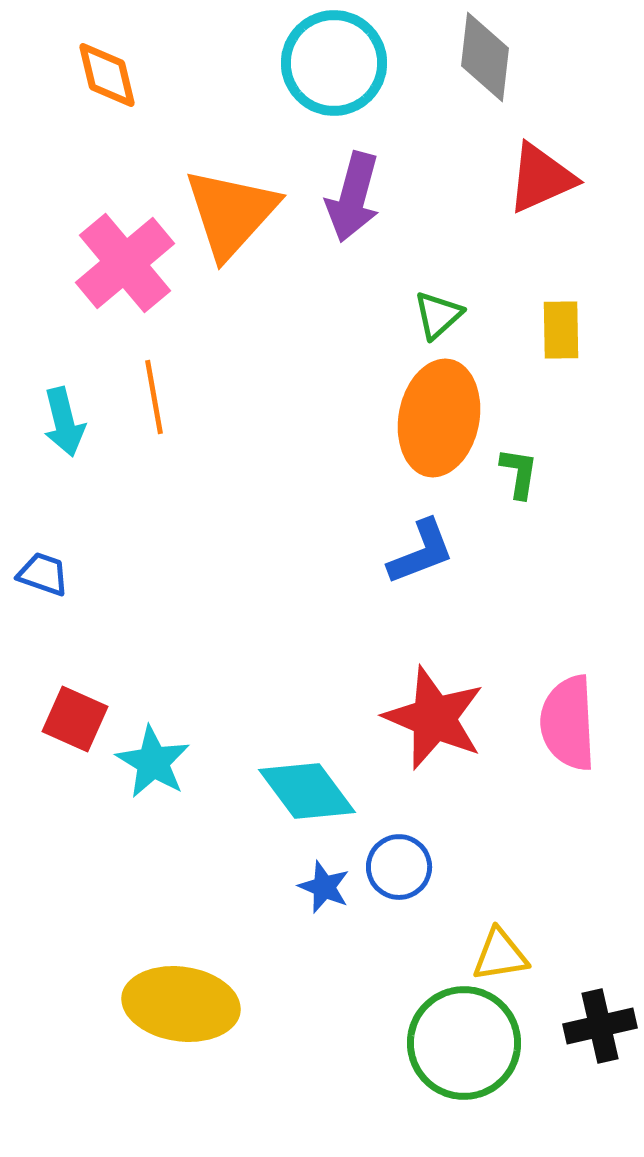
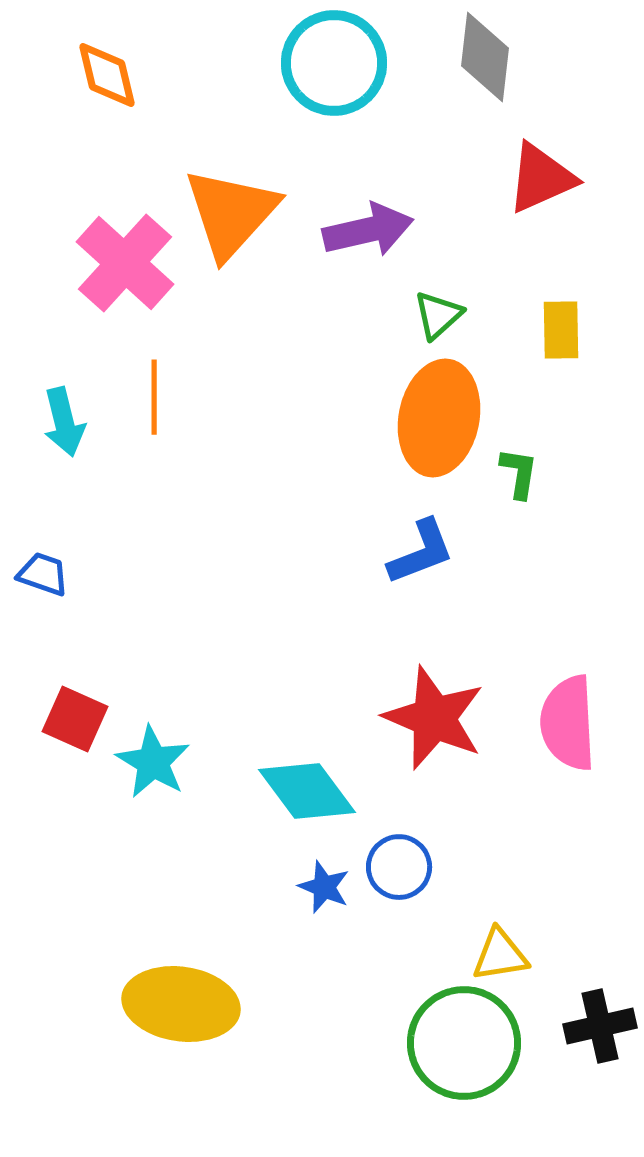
purple arrow: moved 15 px right, 33 px down; rotated 118 degrees counterclockwise
pink cross: rotated 8 degrees counterclockwise
orange line: rotated 10 degrees clockwise
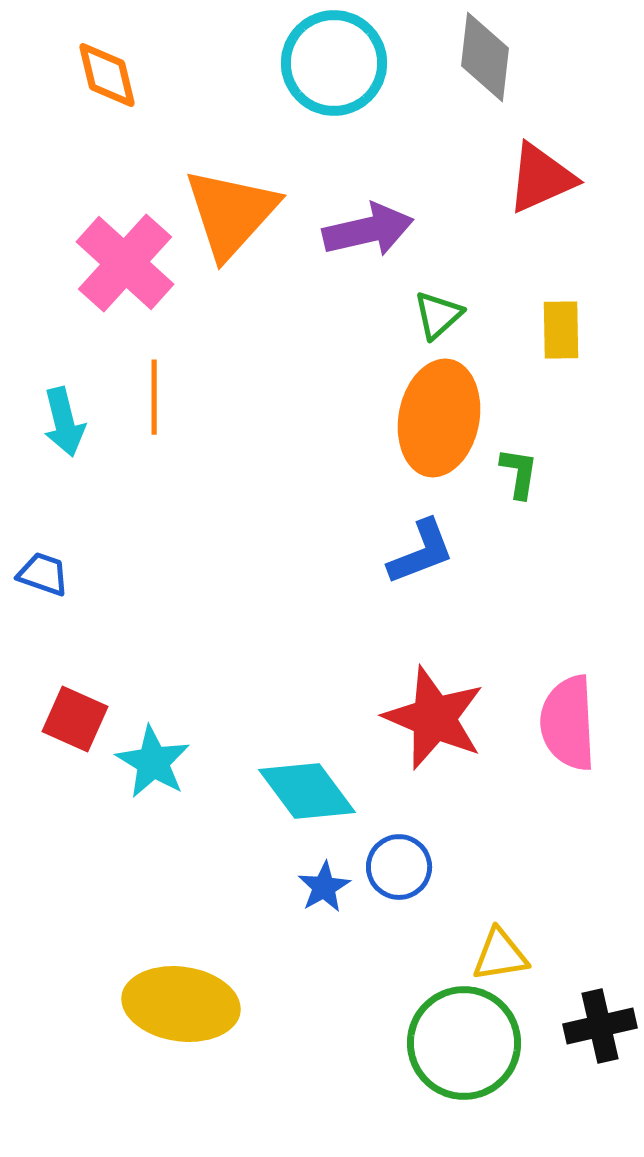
blue star: rotated 20 degrees clockwise
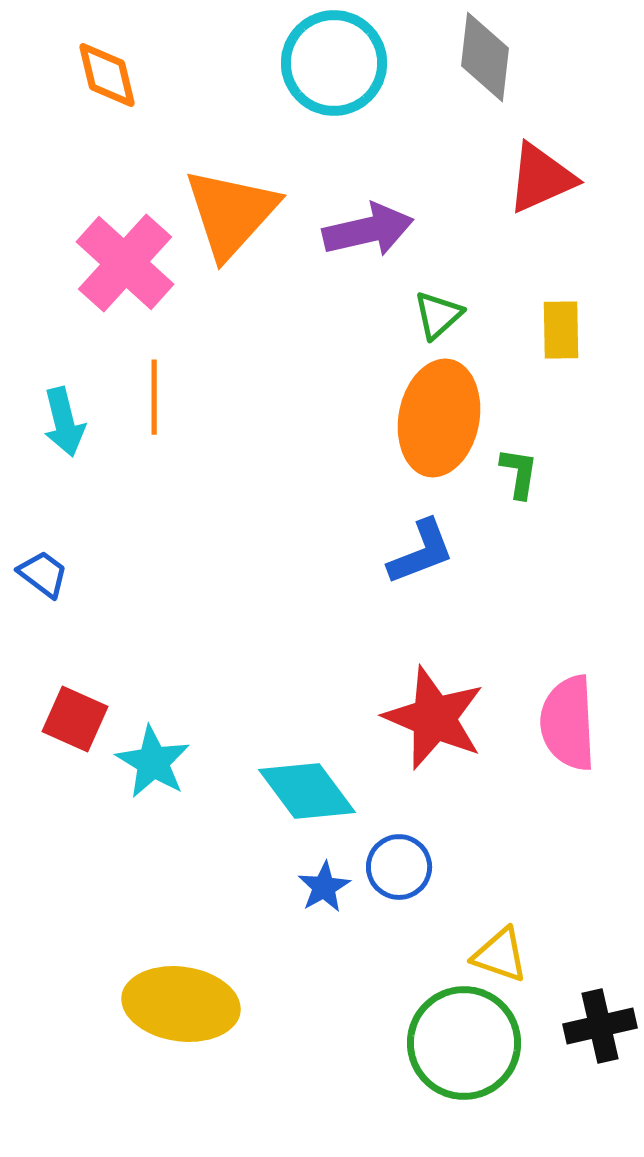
blue trapezoid: rotated 18 degrees clockwise
yellow triangle: rotated 28 degrees clockwise
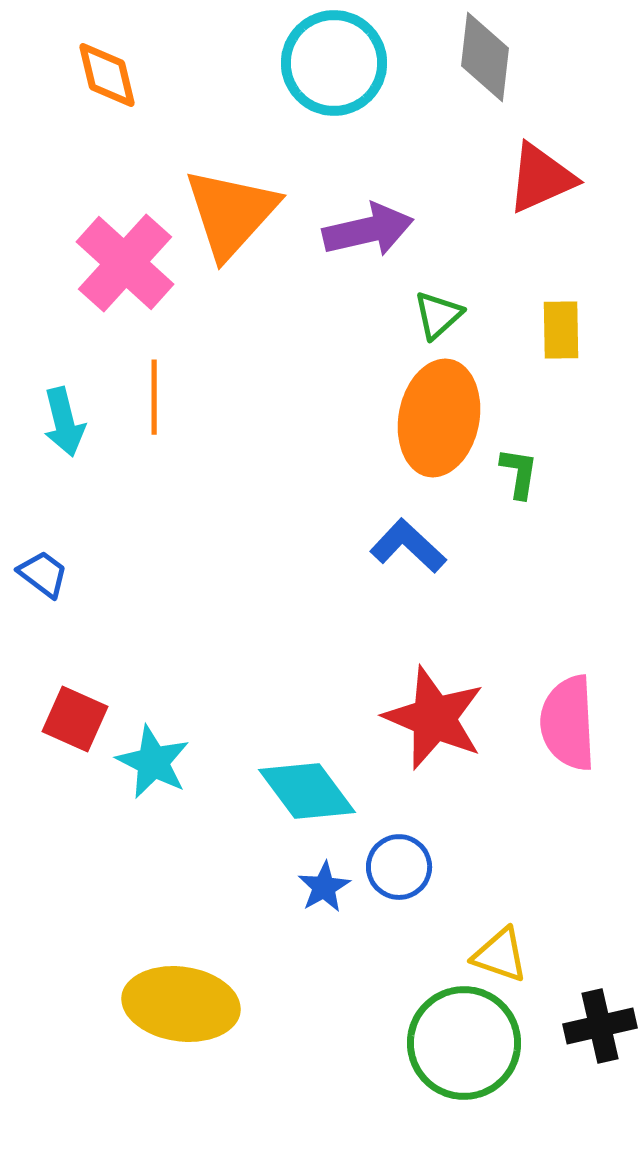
blue L-shape: moved 13 px left, 6 px up; rotated 116 degrees counterclockwise
cyan star: rotated 4 degrees counterclockwise
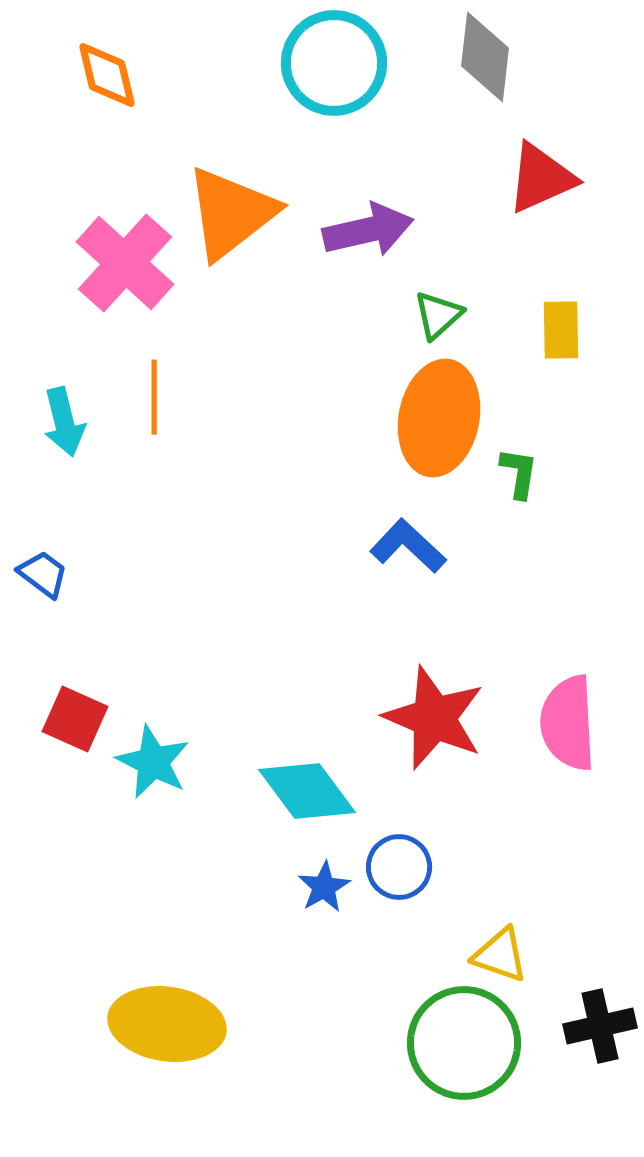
orange triangle: rotated 10 degrees clockwise
yellow ellipse: moved 14 px left, 20 px down
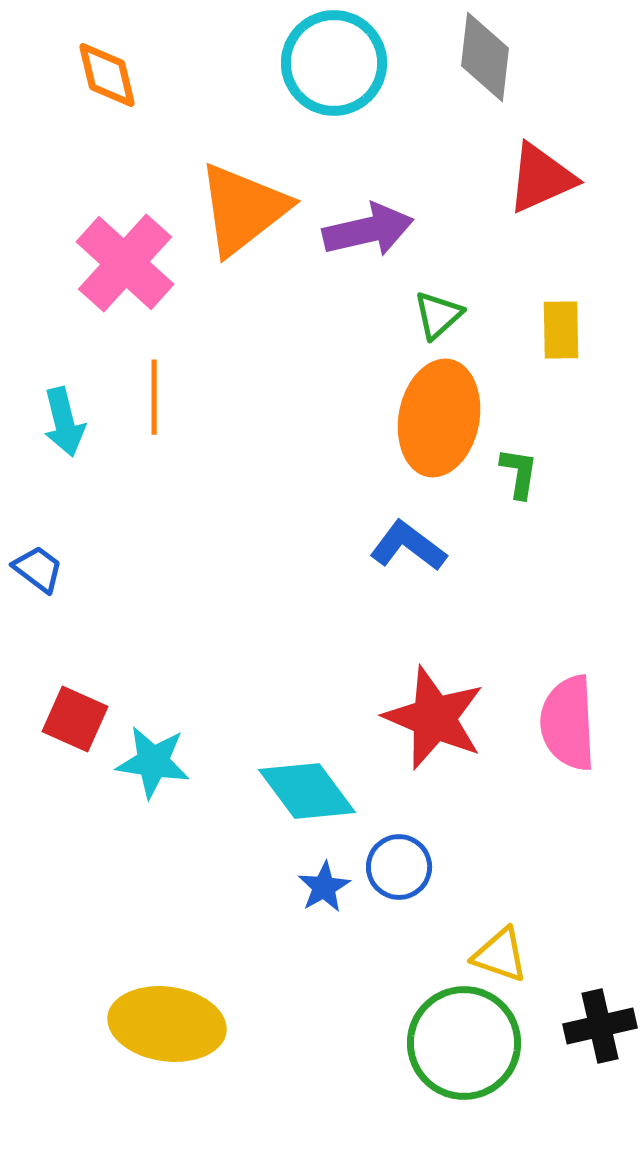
orange triangle: moved 12 px right, 4 px up
blue L-shape: rotated 6 degrees counterclockwise
blue trapezoid: moved 5 px left, 5 px up
cyan star: rotated 18 degrees counterclockwise
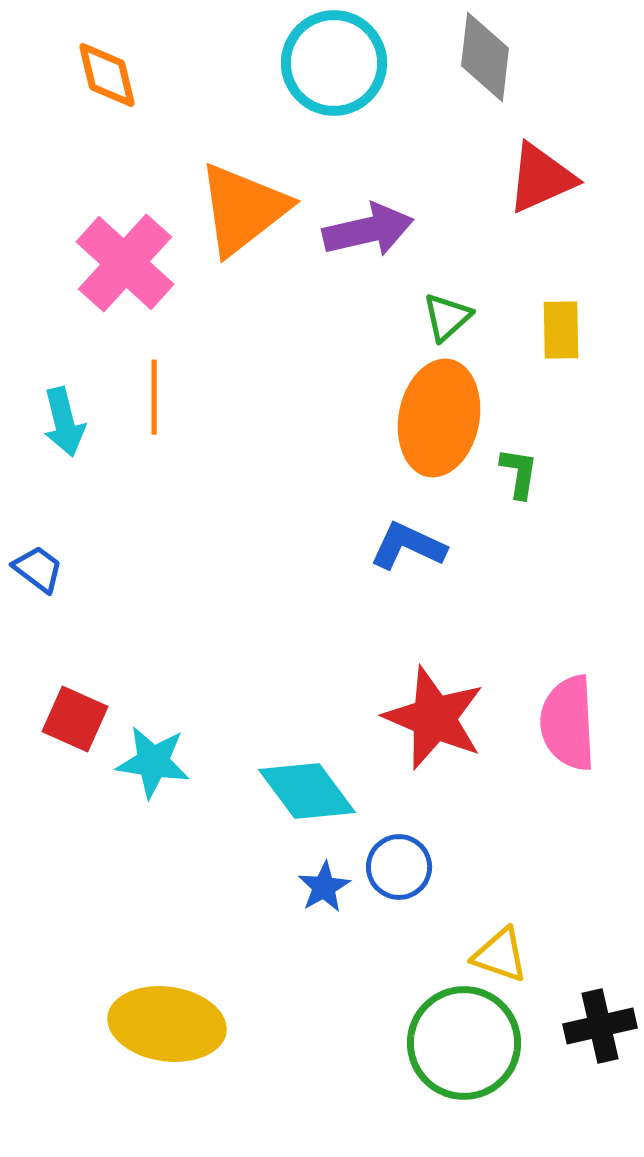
green triangle: moved 9 px right, 2 px down
blue L-shape: rotated 12 degrees counterclockwise
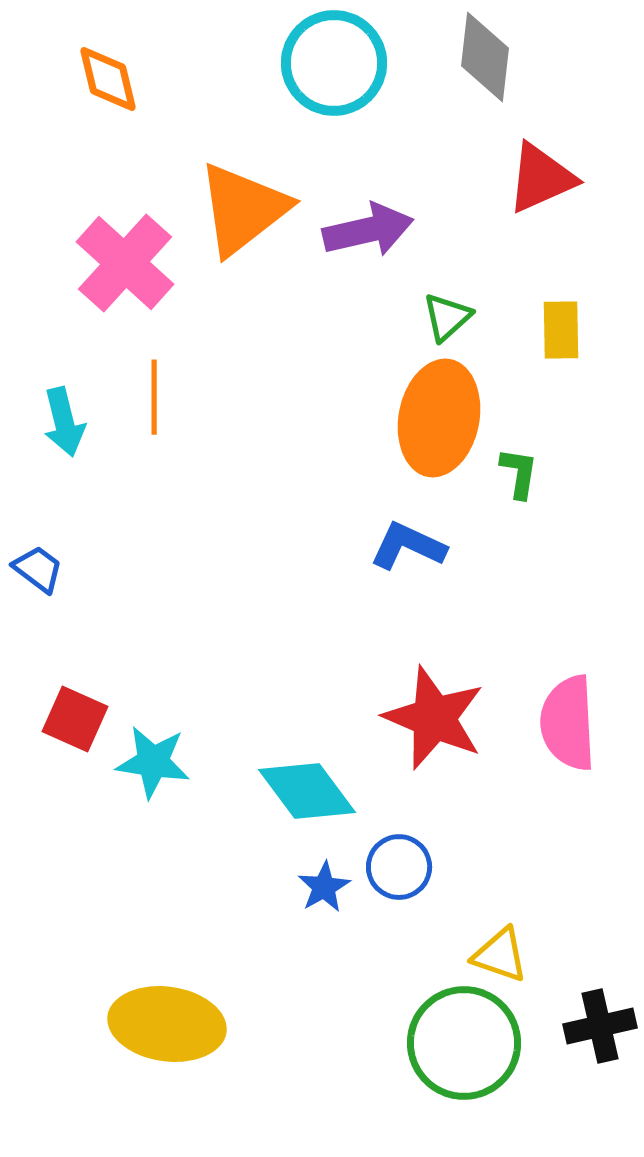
orange diamond: moved 1 px right, 4 px down
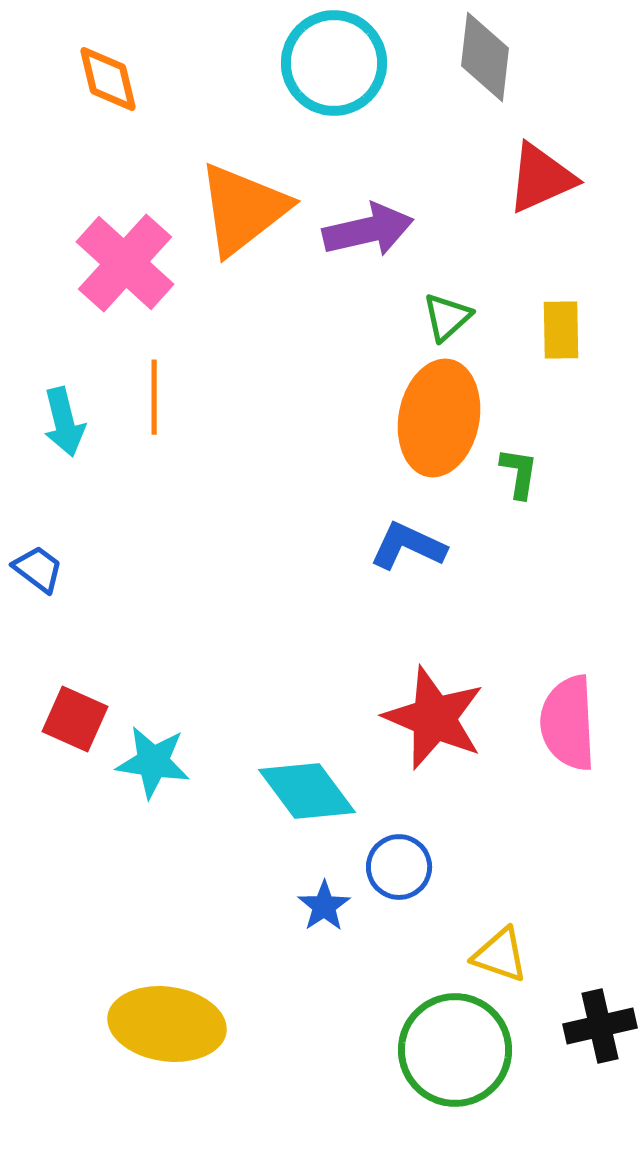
blue star: moved 19 px down; rotated 4 degrees counterclockwise
green circle: moved 9 px left, 7 px down
